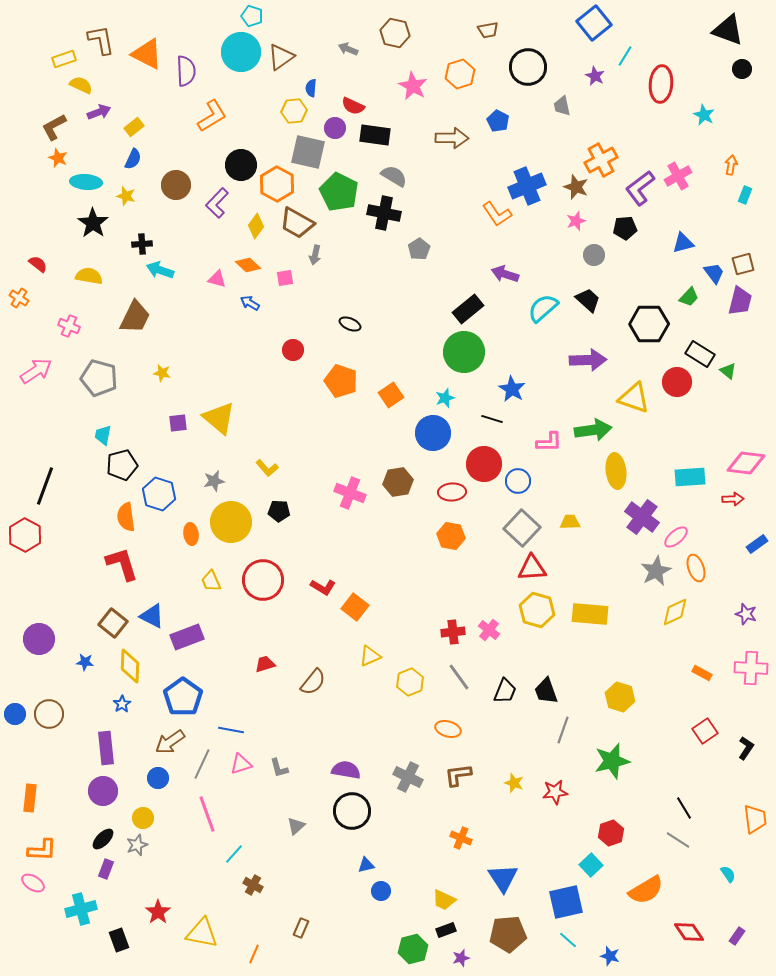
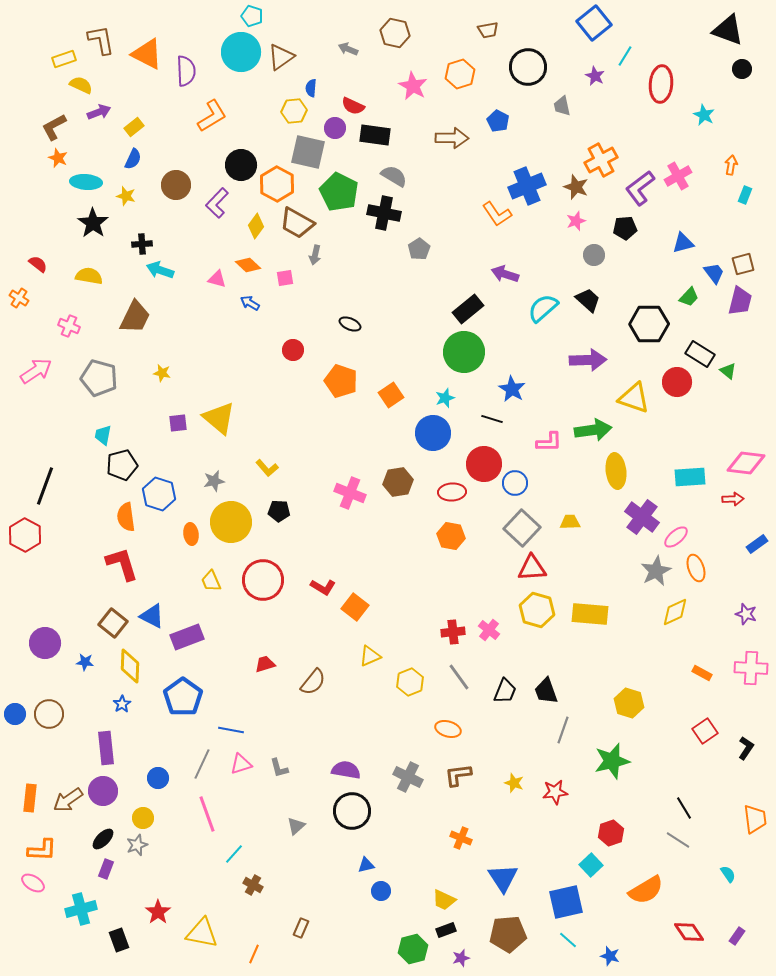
blue circle at (518, 481): moved 3 px left, 2 px down
purple circle at (39, 639): moved 6 px right, 4 px down
yellow hexagon at (620, 697): moved 9 px right, 6 px down
brown arrow at (170, 742): moved 102 px left, 58 px down
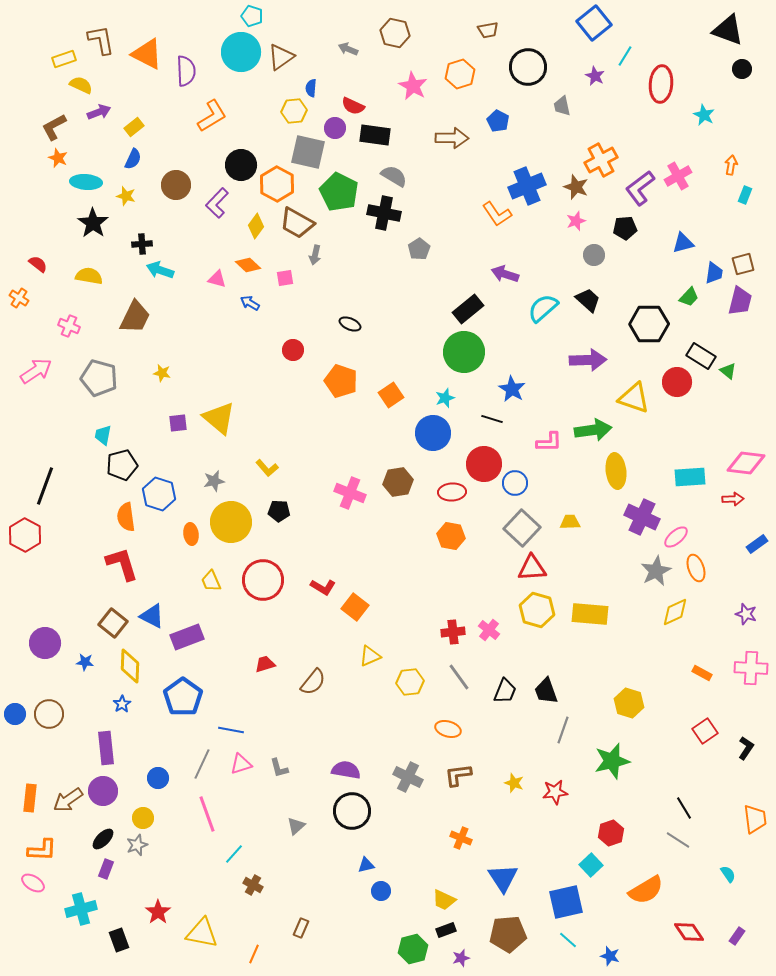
blue trapezoid at (714, 273): rotated 45 degrees clockwise
black rectangle at (700, 354): moved 1 px right, 2 px down
purple cross at (642, 517): rotated 12 degrees counterclockwise
yellow hexagon at (410, 682): rotated 16 degrees clockwise
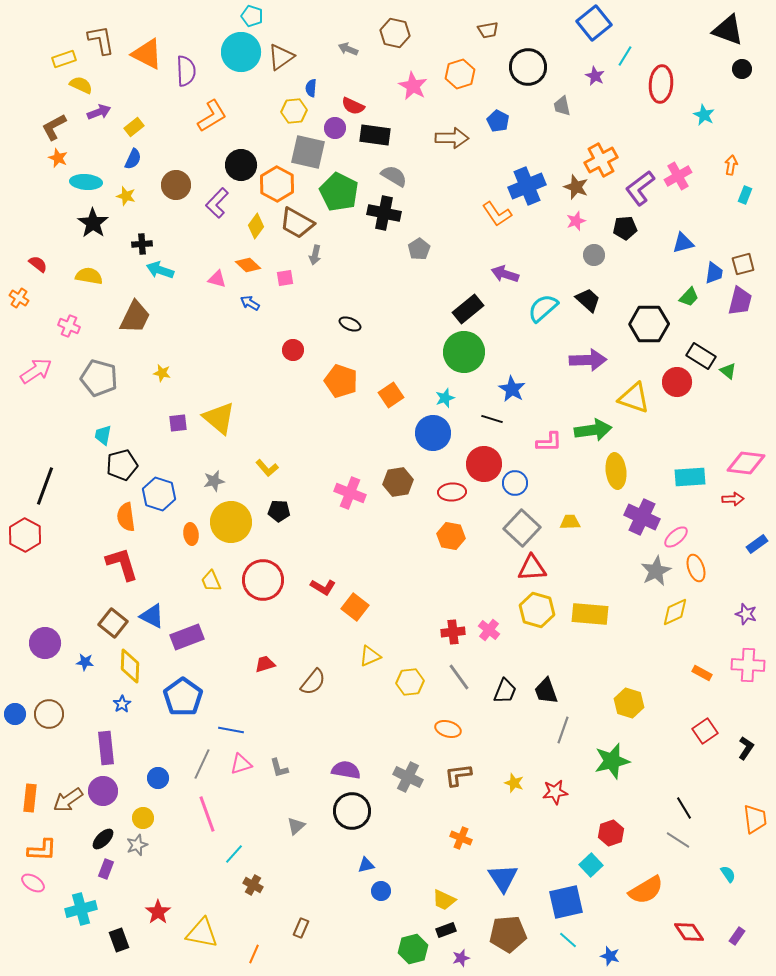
pink cross at (751, 668): moved 3 px left, 3 px up
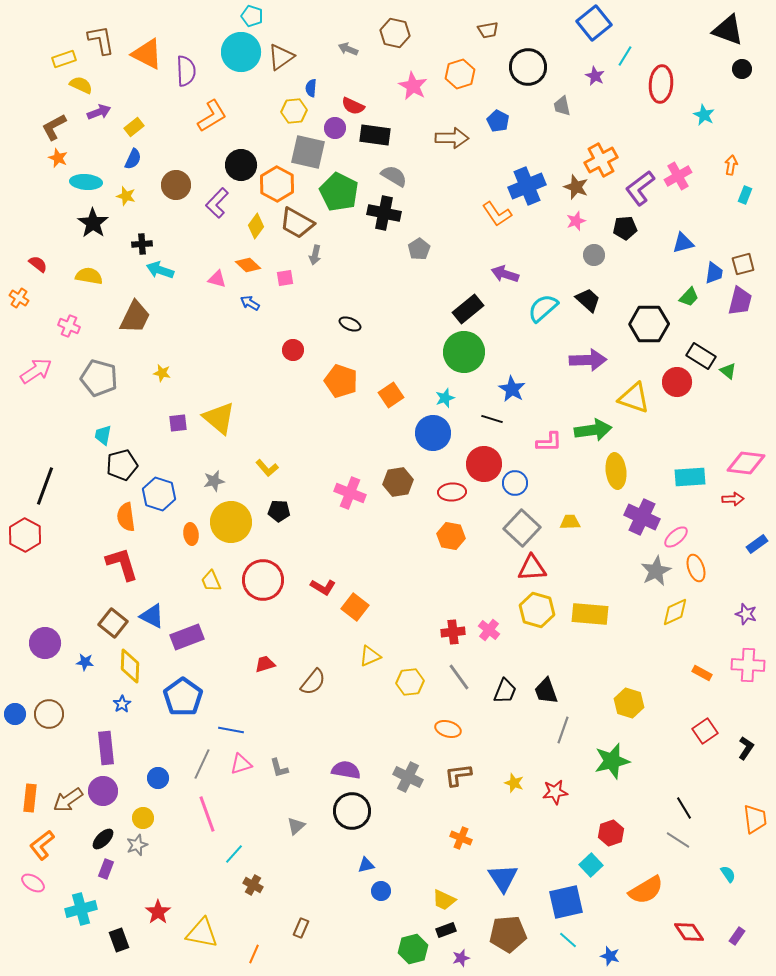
orange L-shape at (42, 850): moved 5 px up; rotated 140 degrees clockwise
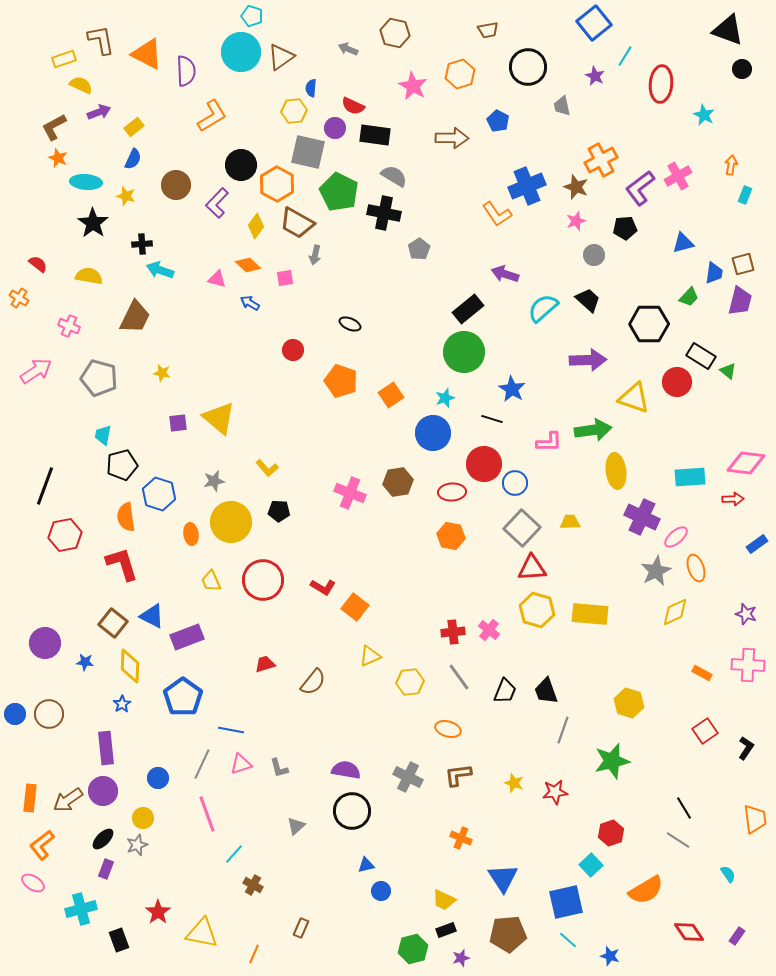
red hexagon at (25, 535): moved 40 px right; rotated 20 degrees clockwise
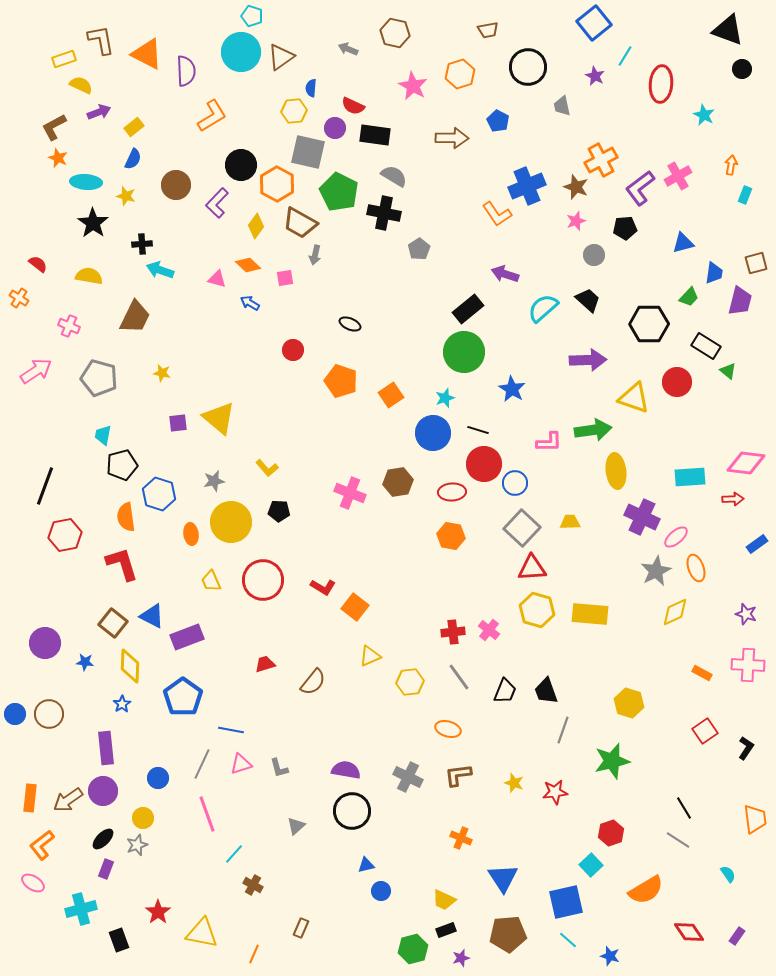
brown trapezoid at (297, 223): moved 3 px right
brown square at (743, 264): moved 13 px right, 1 px up
black rectangle at (701, 356): moved 5 px right, 10 px up
black line at (492, 419): moved 14 px left, 11 px down
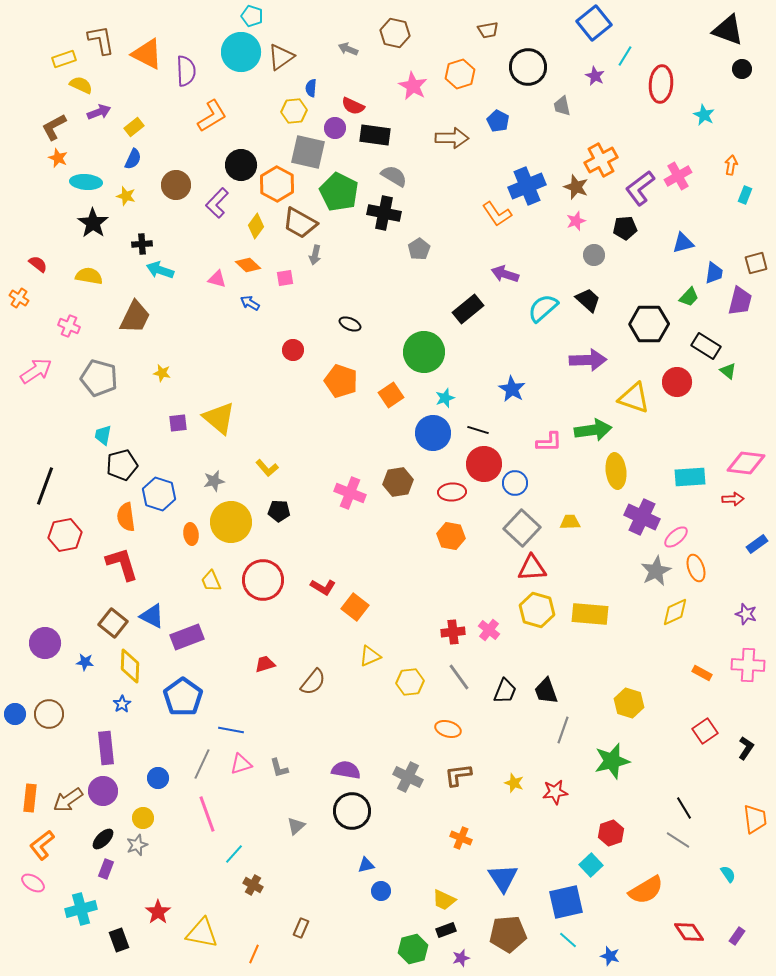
green circle at (464, 352): moved 40 px left
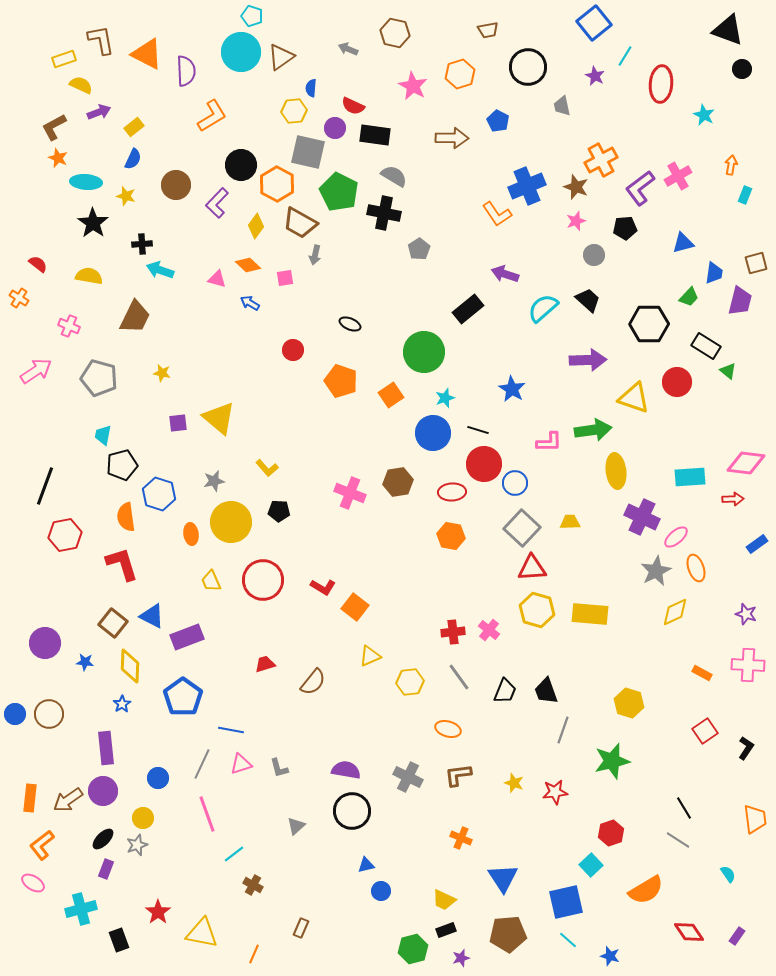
cyan line at (234, 854): rotated 10 degrees clockwise
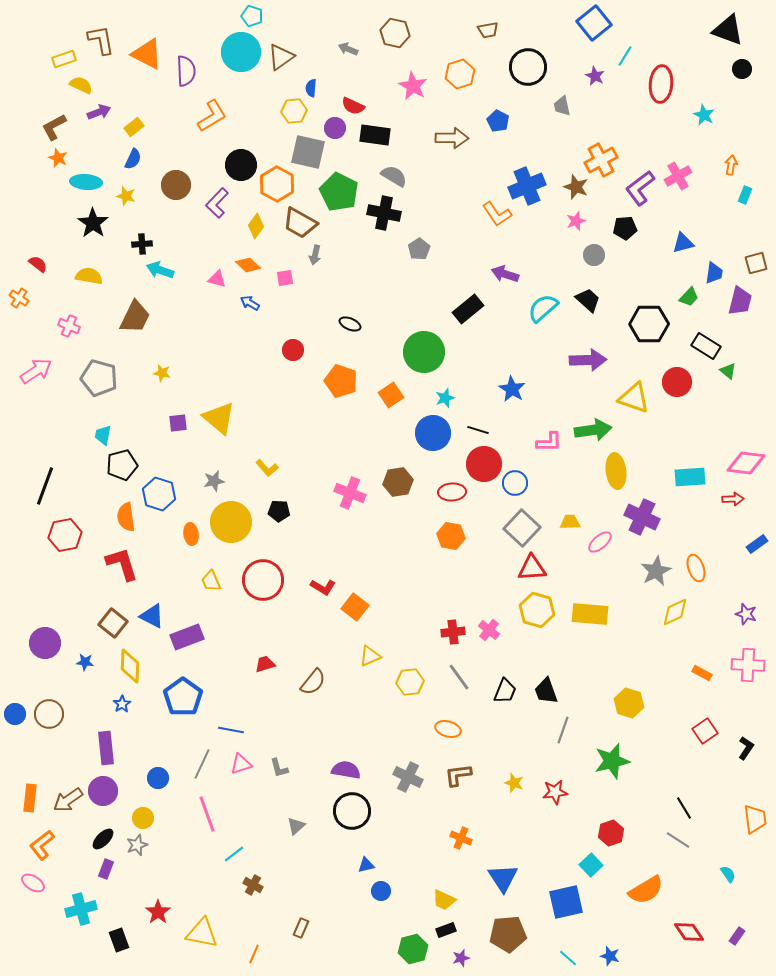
pink ellipse at (676, 537): moved 76 px left, 5 px down
cyan line at (568, 940): moved 18 px down
